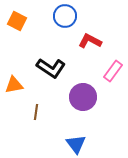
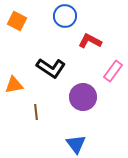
brown line: rotated 14 degrees counterclockwise
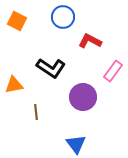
blue circle: moved 2 px left, 1 px down
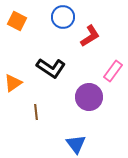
red L-shape: moved 5 px up; rotated 120 degrees clockwise
orange triangle: moved 1 px left, 2 px up; rotated 24 degrees counterclockwise
purple circle: moved 6 px right
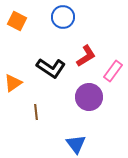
red L-shape: moved 4 px left, 20 px down
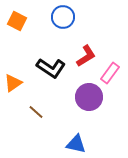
pink rectangle: moved 3 px left, 2 px down
brown line: rotated 42 degrees counterclockwise
blue triangle: rotated 40 degrees counterclockwise
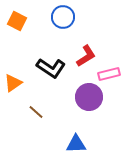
pink rectangle: moved 1 px left, 1 px down; rotated 40 degrees clockwise
blue triangle: rotated 15 degrees counterclockwise
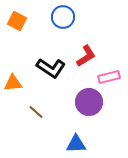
pink rectangle: moved 3 px down
orange triangle: rotated 30 degrees clockwise
purple circle: moved 5 px down
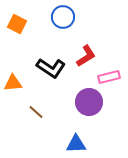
orange square: moved 3 px down
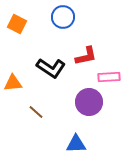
red L-shape: rotated 20 degrees clockwise
pink rectangle: rotated 10 degrees clockwise
